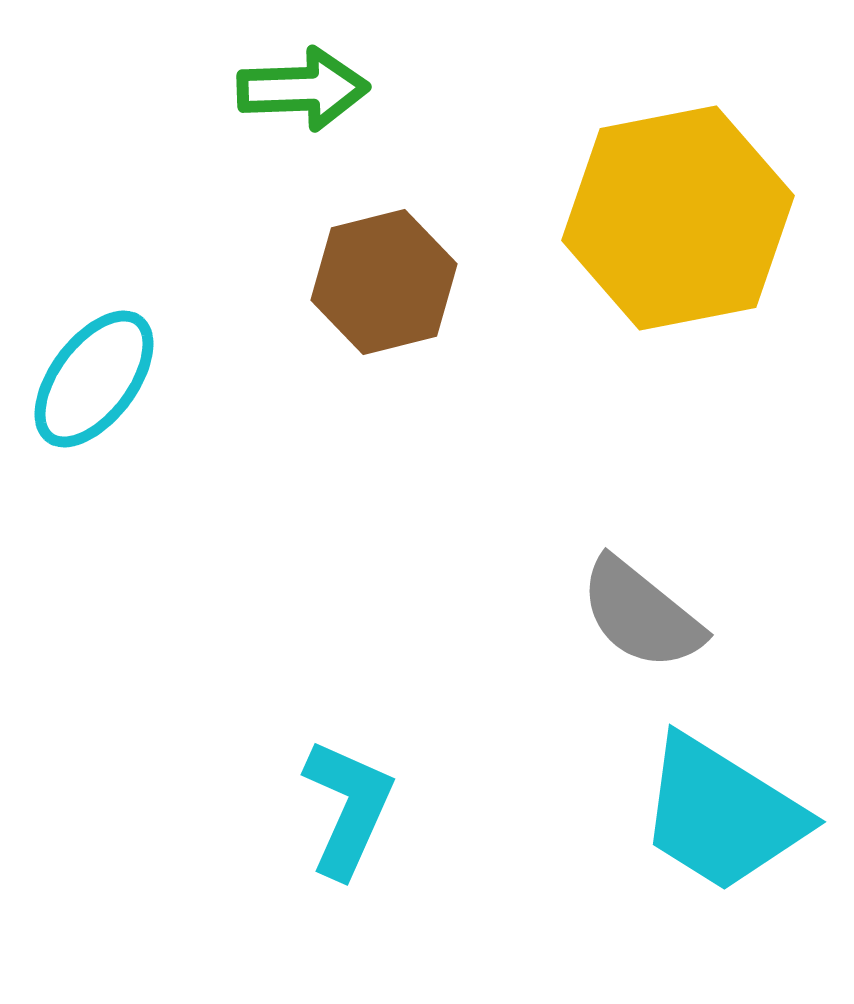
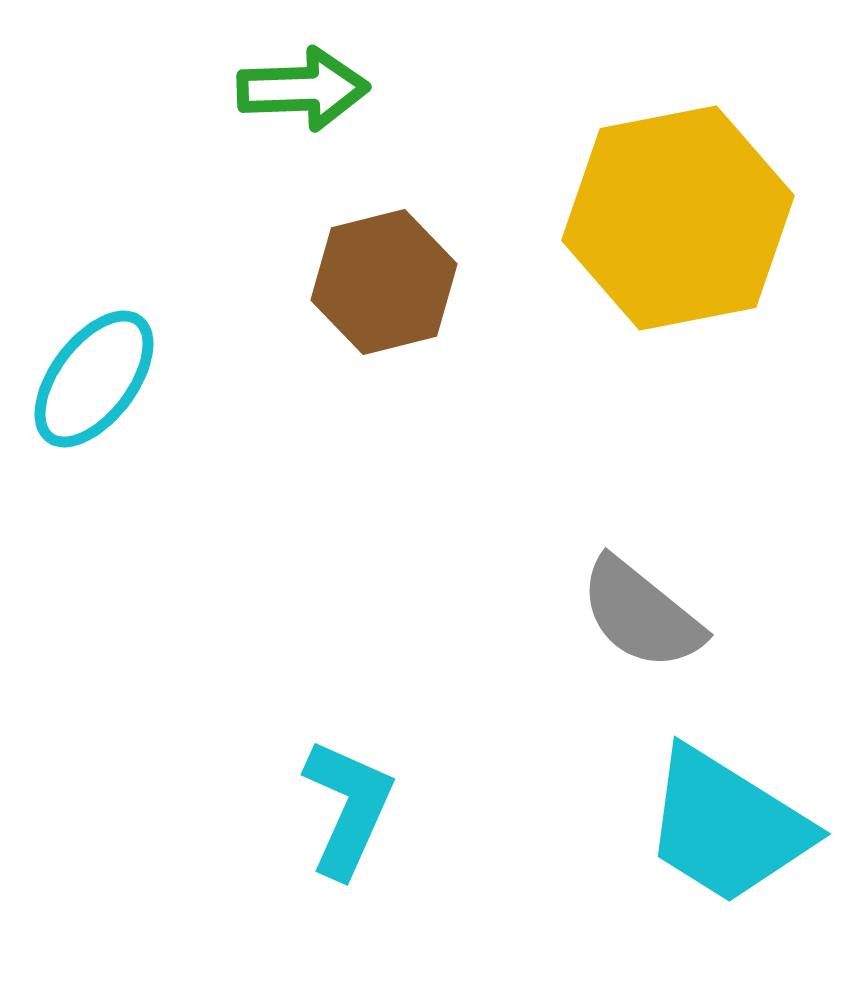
cyan trapezoid: moved 5 px right, 12 px down
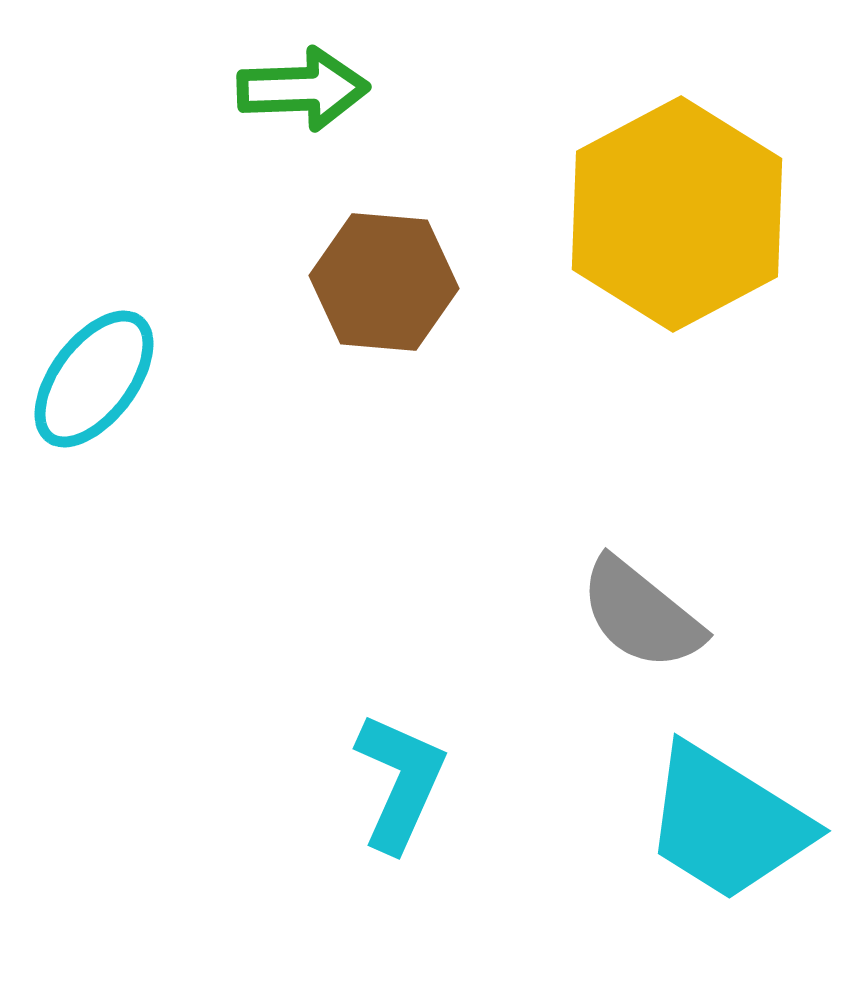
yellow hexagon: moved 1 px left, 4 px up; rotated 17 degrees counterclockwise
brown hexagon: rotated 19 degrees clockwise
cyan L-shape: moved 52 px right, 26 px up
cyan trapezoid: moved 3 px up
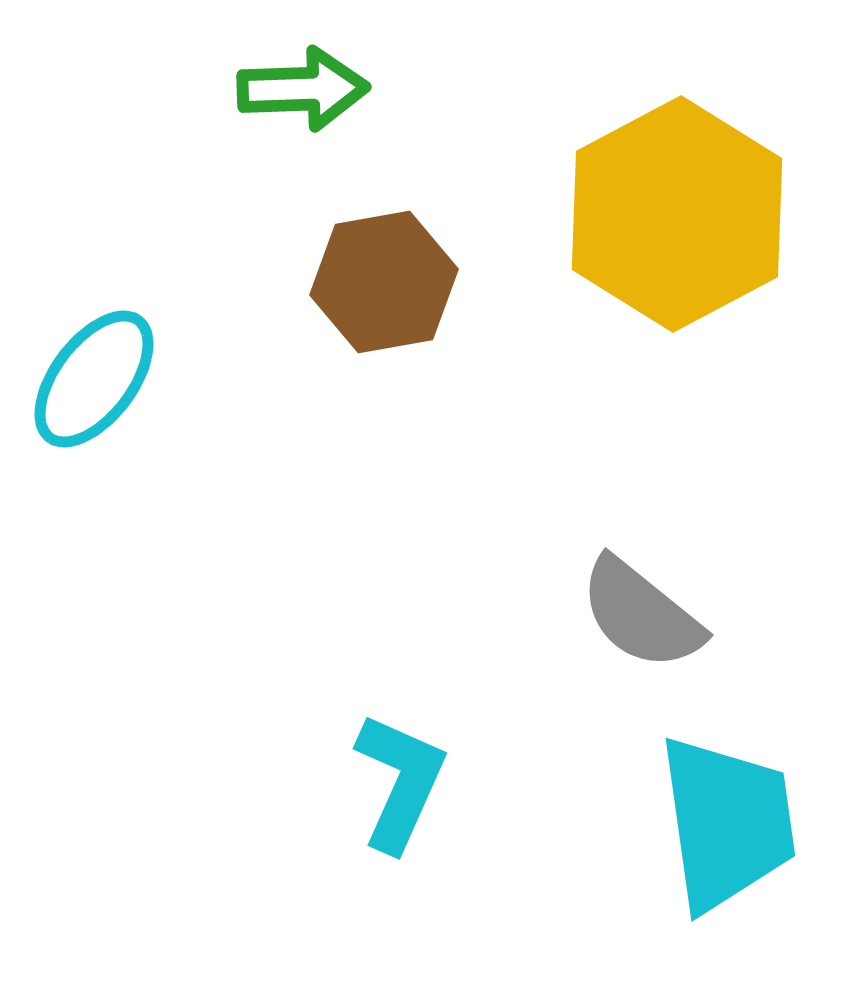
brown hexagon: rotated 15 degrees counterclockwise
cyan trapezoid: rotated 130 degrees counterclockwise
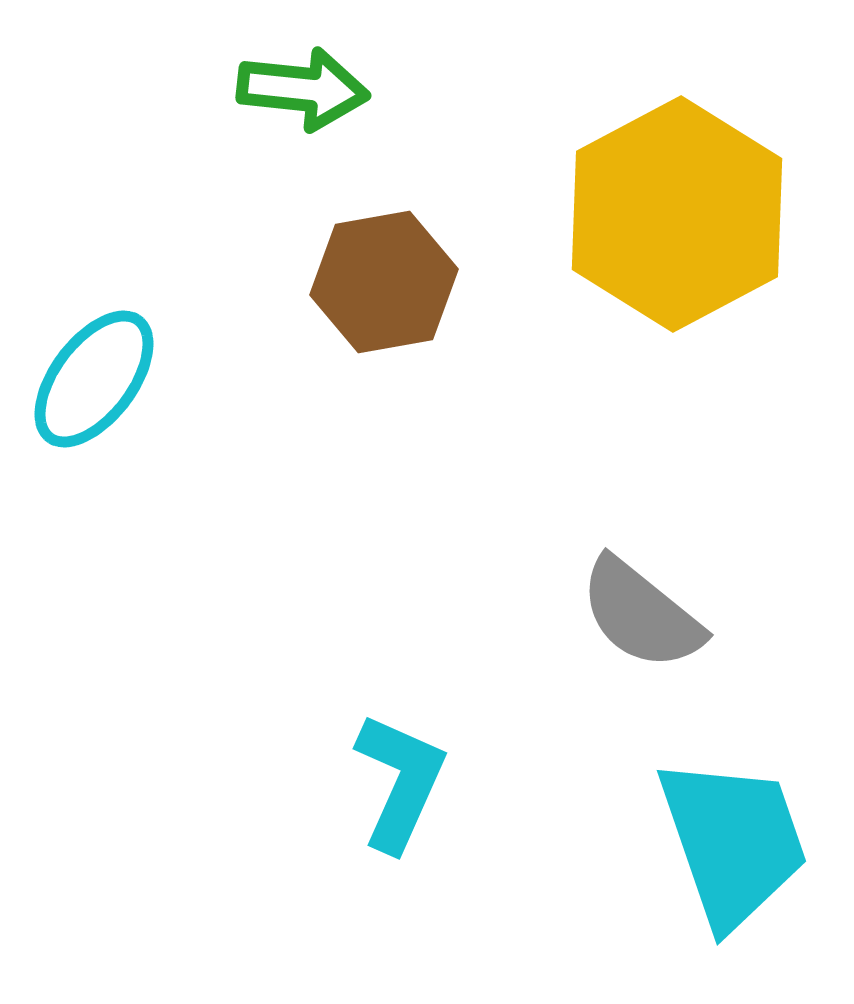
green arrow: rotated 8 degrees clockwise
cyan trapezoid: moved 6 px right, 19 px down; rotated 11 degrees counterclockwise
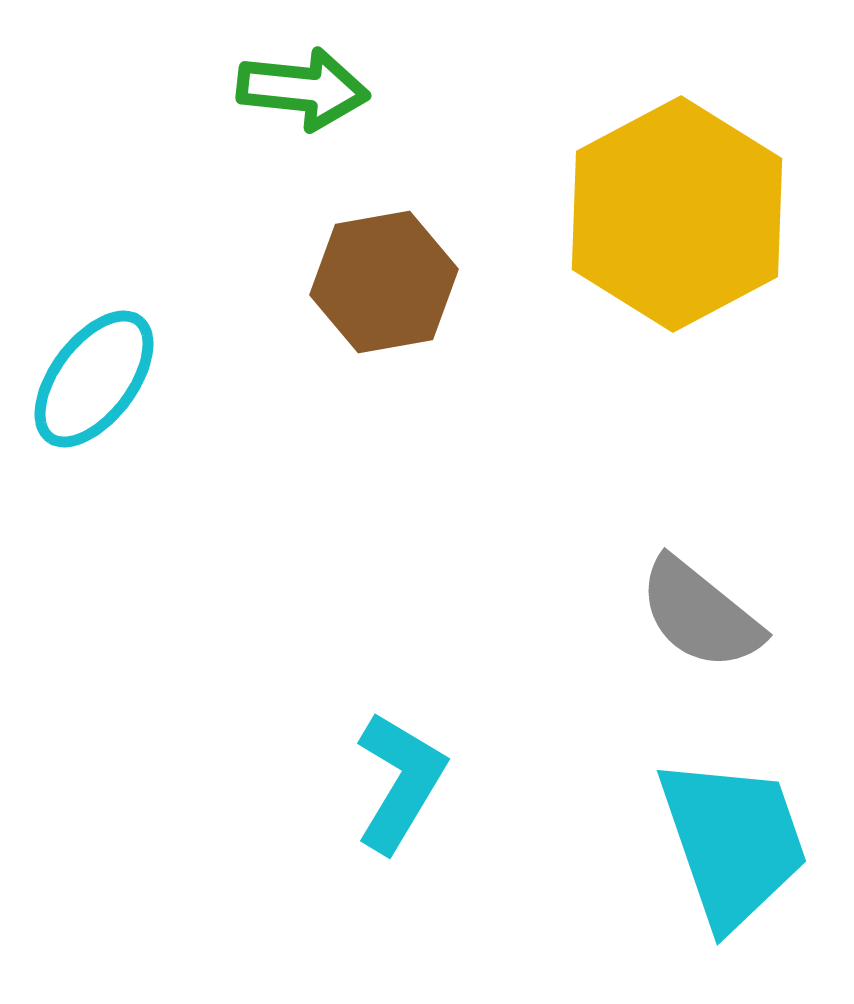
gray semicircle: moved 59 px right
cyan L-shape: rotated 7 degrees clockwise
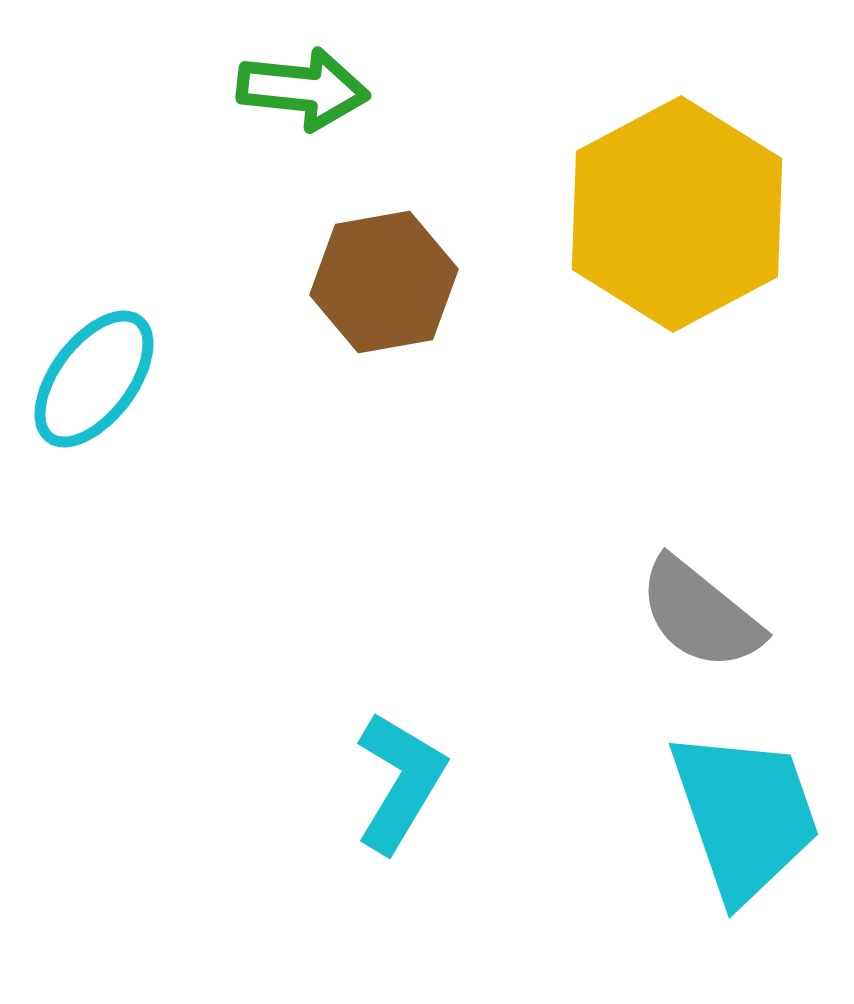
cyan trapezoid: moved 12 px right, 27 px up
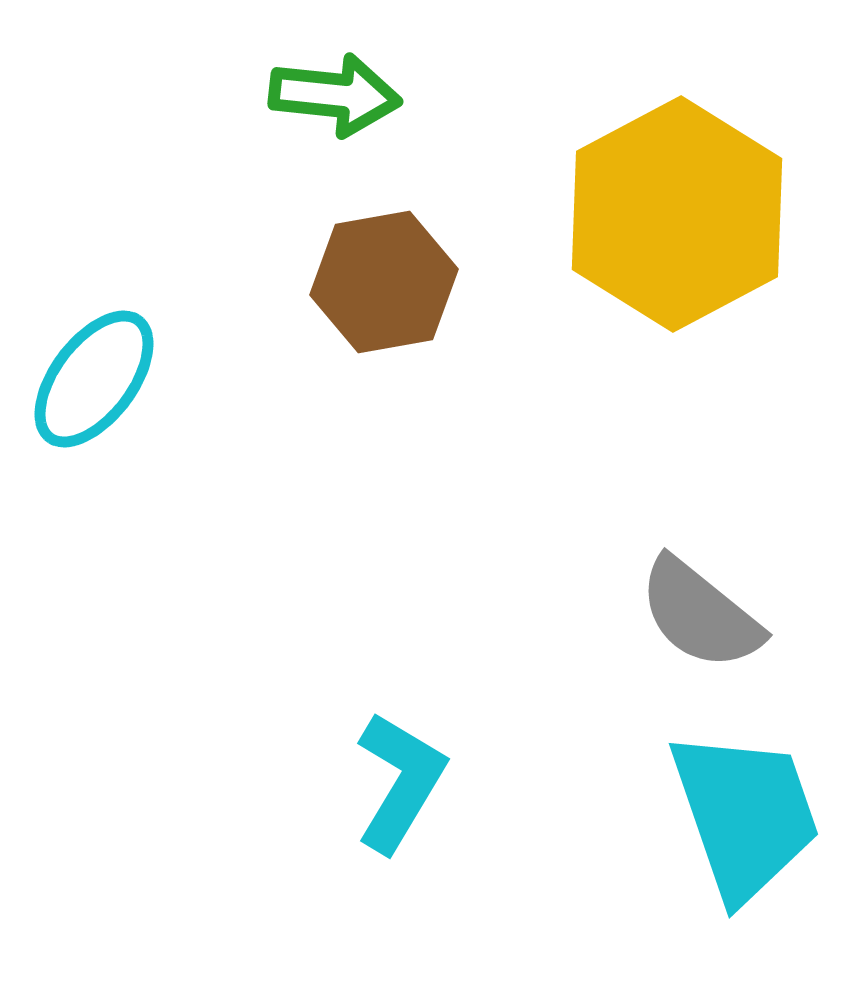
green arrow: moved 32 px right, 6 px down
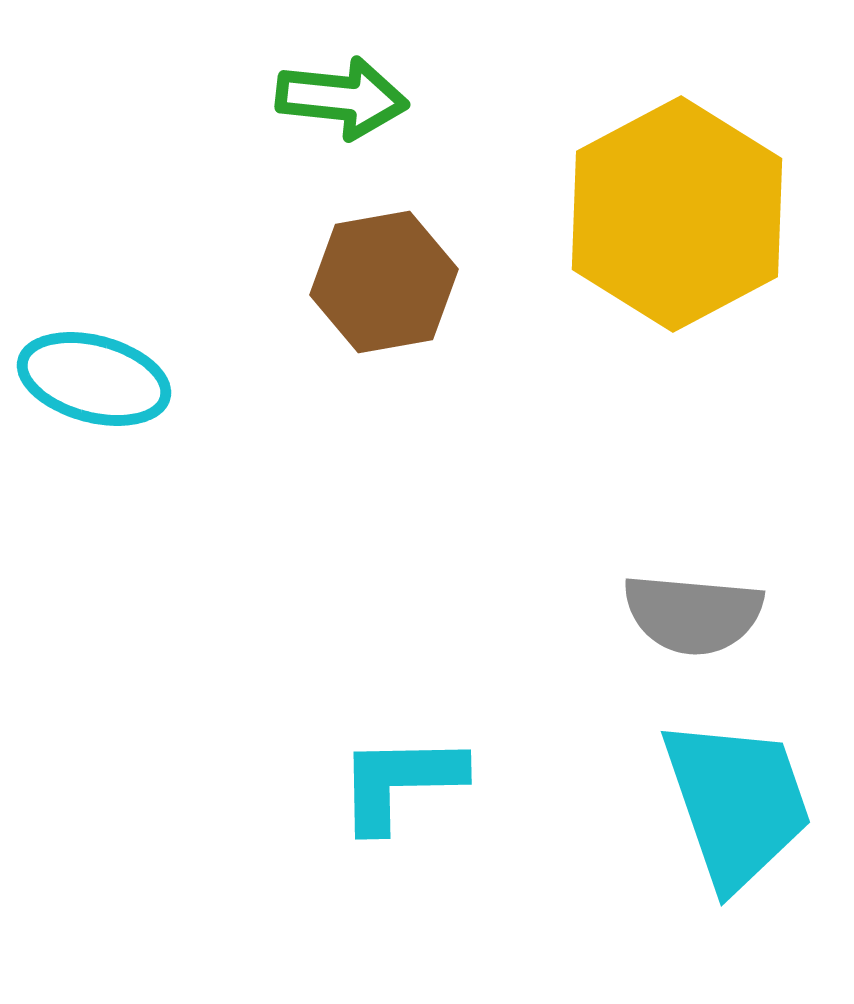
green arrow: moved 7 px right, 3 px down
cyan ellipse: rotated 68 degrees clockwise
gray semicircle: moved 7 px left; rotated 34 degrees counterclockwise
cyan L-shape: rotated 122 degrees counterclockwise
cyan trapezoid: moved 8 px left, 12 px up
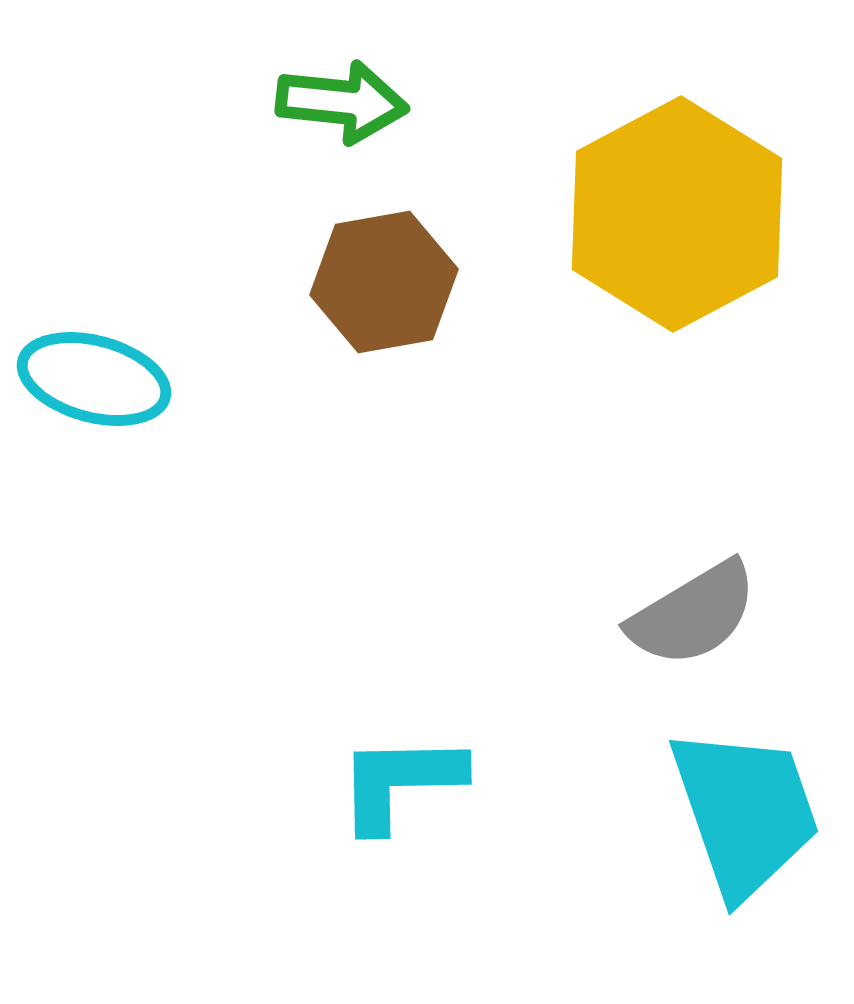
green arrow: moved 4 px down
gray semicircle: rotated 36 degrees counterclockwise
cyan trapezoid: moved 8 px right, 9 px down
